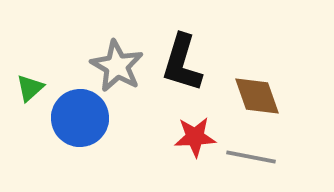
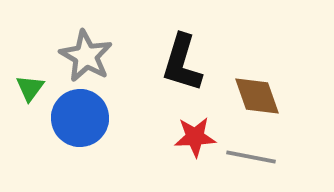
gray star: moved 31 px left, 10 px up
green triangle: rotated 12 degrees counterclockwise
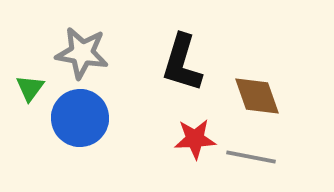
gray star: moved 4 px left, 3 px up; rotated 20 degrees counterclockwise
red star: moved 2 px down
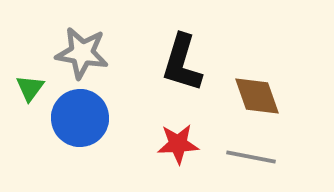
red star: moved 17 px left, 5 px down
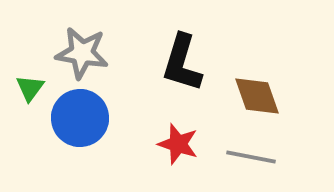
red star: rotated 21 degrees clockwise
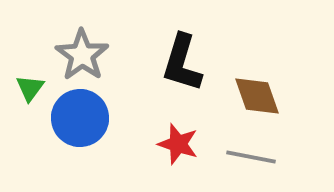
gray star: moved 2 px down; rotated 26 degrees clockwise
